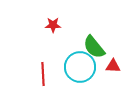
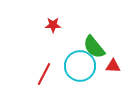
cyan circle: moved 1 px up
red line: moved 1 px right; rotated 30 degrees clockwise
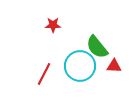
green semicircle: moved 3 px right
red triangle: moved 1 px right
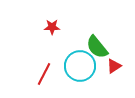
red star: moved 1 px left, 2 px down
red triangle: rotated 35 degrees counterclockwise
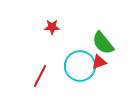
green semicircle: moved 6 px right, 4 px up
red triangle: moved 15 px left, 4 px up; rotated 14 degrees clockwise
red line: moved 4 px left, 2 px down
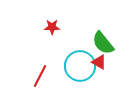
red triangle: rotated 49 degrees clockwise
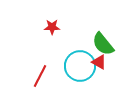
green semicircle: moved 1 px down
